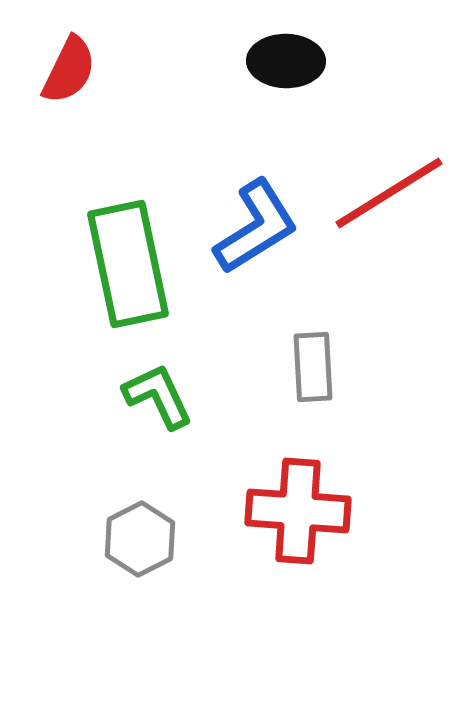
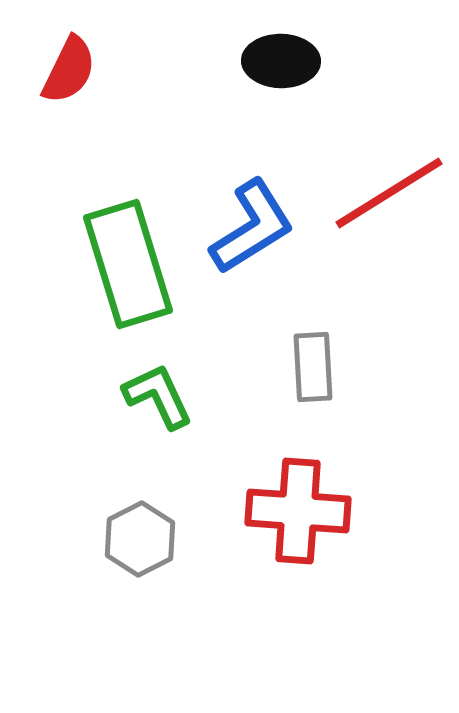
black ellipse: moved 5 px left
blue L-shape: moved 4 px left
green rectangle: rotated 5 degrees counterclockwise
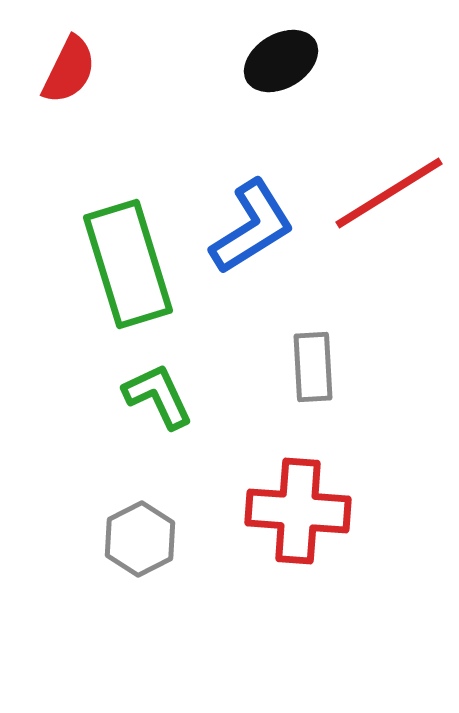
black ellipse: rotated 32 degrees counterclockwise
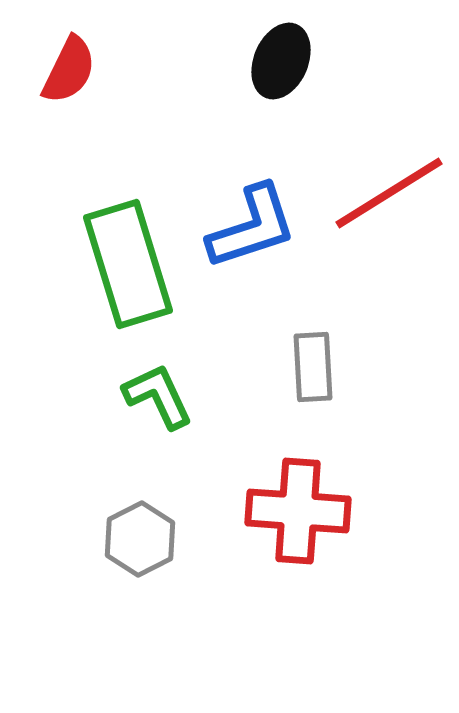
black ellipse: rotated 36 degrees counterclockwise
blue L-shape: rotated 14 degrees clockwise
